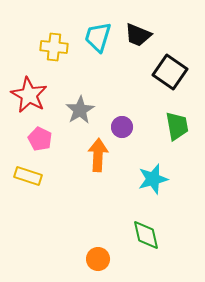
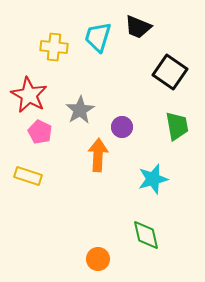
black trapezoid: moved 8 px up
pink pentagon: moved 7 px up
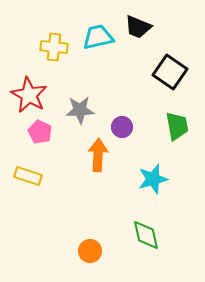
cyan trapezoid: rotated 60 degrees clockwise
gray star: rotated 28 degrees clockwise
orange circle: moved 8 px left, 8 px up
